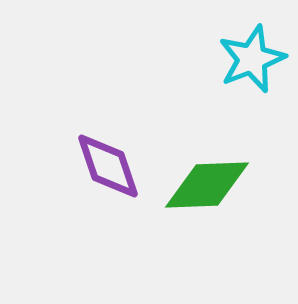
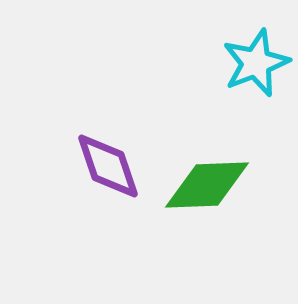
cyan star: moved 4 px right, 4 px down
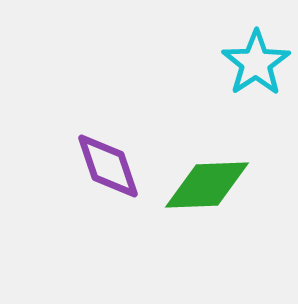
cyan star: rotated 12 degrees counterclockwise
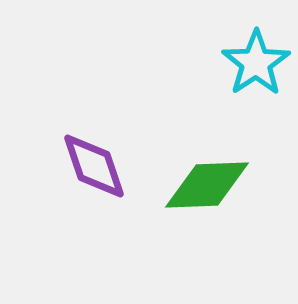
purple diamond: moved 14 px left
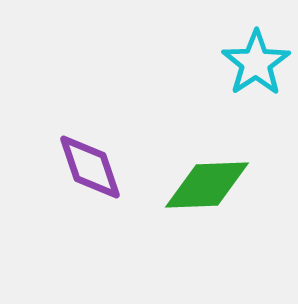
purple diamond: moved 4 px left, 1 px down
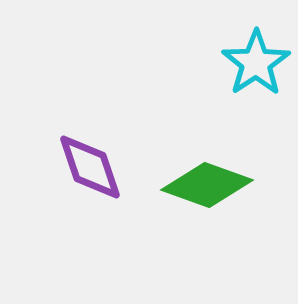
green diamond: rotated 22 degrees clockwise
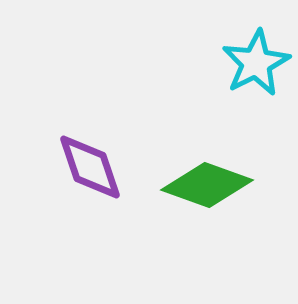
cyan star: rotated 6 degrees clockwise
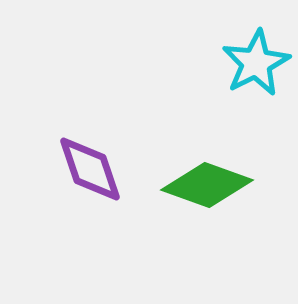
purple diamond: moved 2 px down
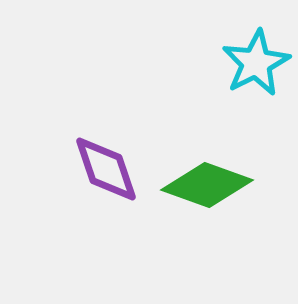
purple diamond: moved 16 px right
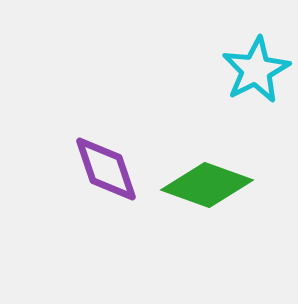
cyan star: moved 7 px down
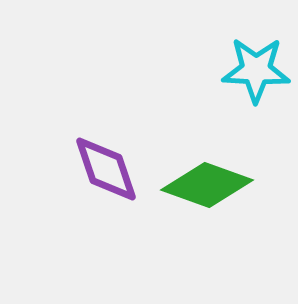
cyan star: rotated 30 degrees clockwise
